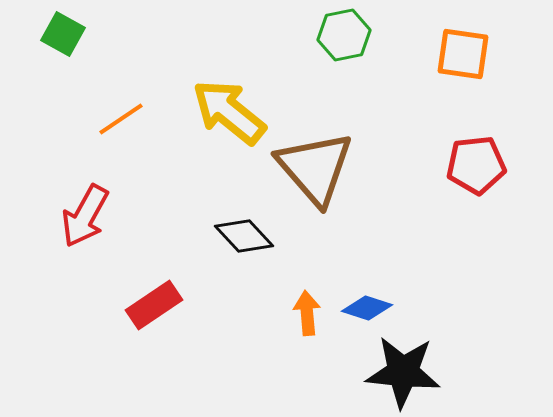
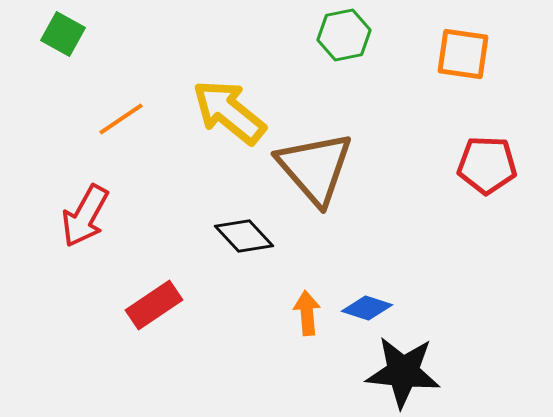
red pentagon: moved 11 px right; rotated 8 degrees clockwise
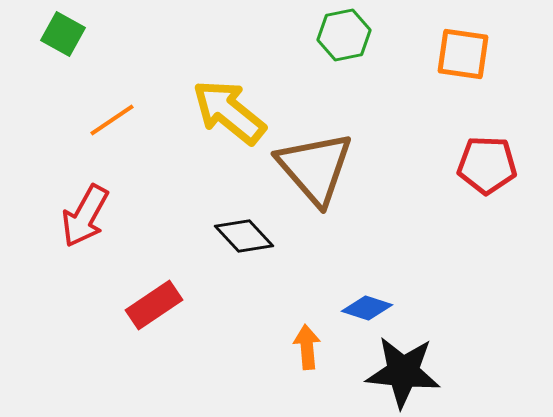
orange line: moved 9 px left, 1 px down
orange arrow: moved 34 px down
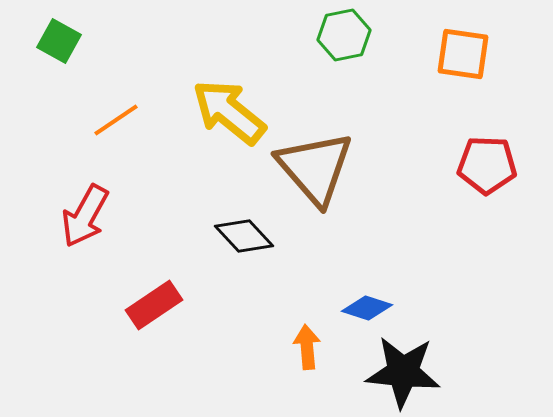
green square: moved 4 px left, 7 px down
orange line: moved 4 px right
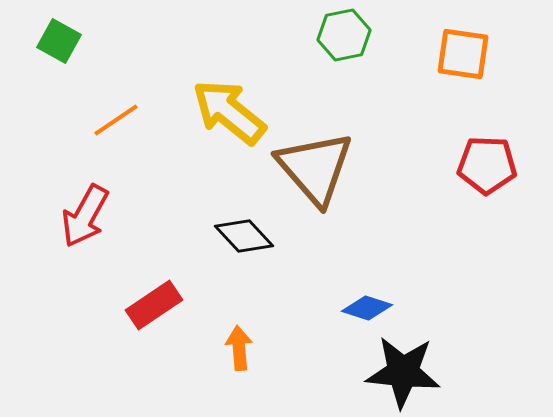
orange arrow: moved 68 px left, 1 px down
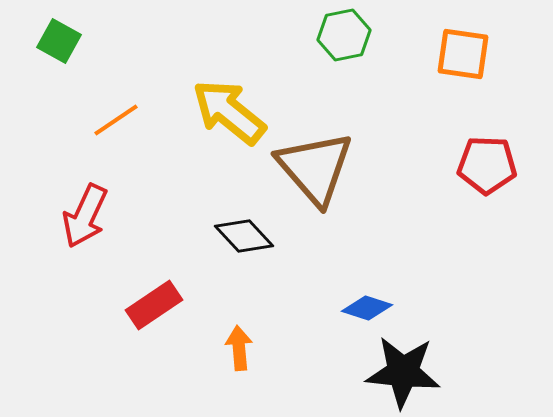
red arrow: rotated 4 degrees counterclockwise
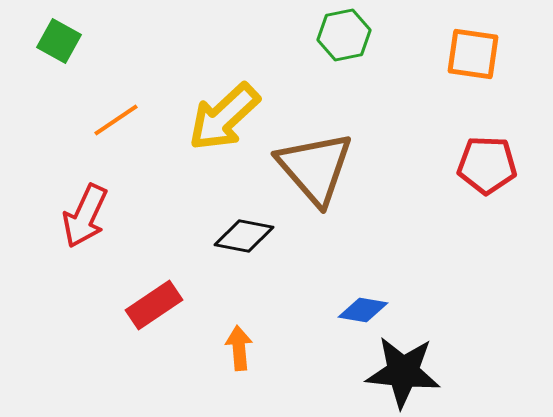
orange square: moved 10 px right
yellow arrow: moved 5 px left, 5 px down; rotated 82 degrees counterclockwise
black diamond: rotated 36 degrees counterclockwise
blue diamond: moved 4 px left, 2 px down; rotated 9 degrees counterclockwise
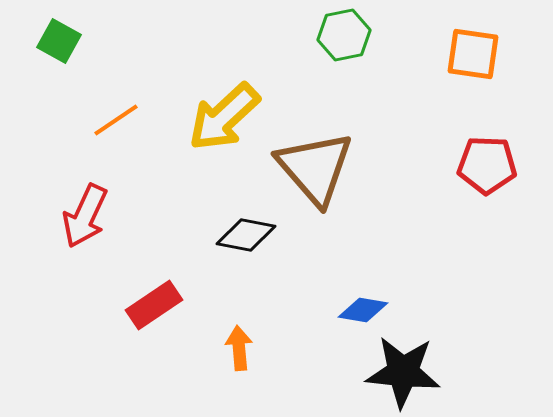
black diamond: moved 2 px right, 1 px up
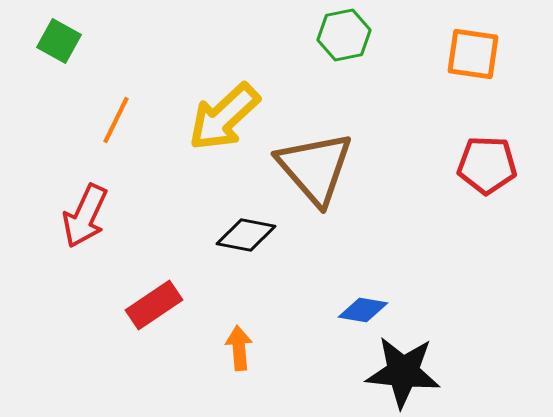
orange line: rotated 30 degrees counterclockwise
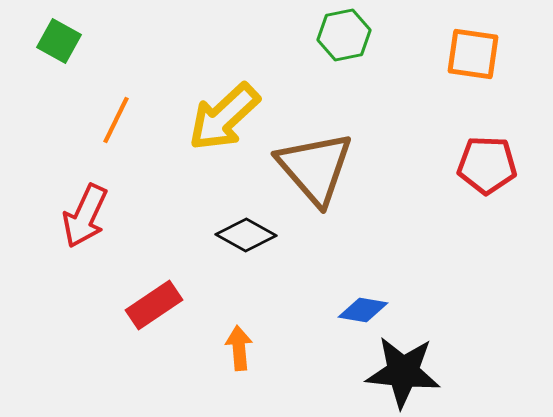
black diamond: rotated 18 degrees clockwise
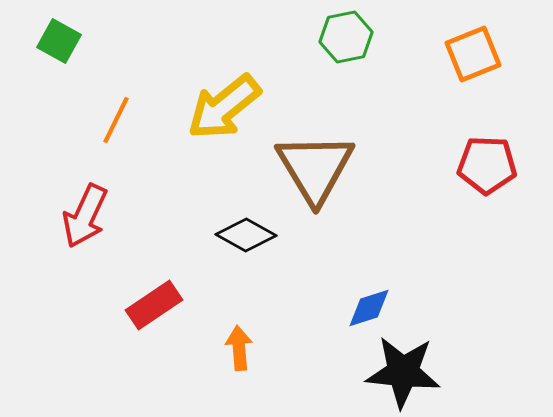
green hexagon: moved 2 px right, 2 px down
orange square: rotated 30 degrees counterclockwise
yellow arrow: moved 10 px up; rotated 4 degrees clockwise
brown triangle: rotated 10 degrees clockwise
blue diamond: moved 6 px right, 2 px up; rotated 27 degrees counterclockwise
